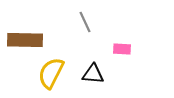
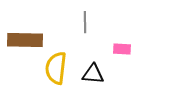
gray line: rotated 25 degrees clockwise
yellow semicircle: moved 5 px right, 5 px up; rotated 20 degrees counterclockwise
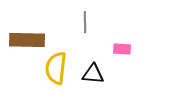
brown rectangle: moved 2 px right
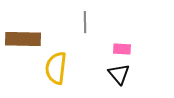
brown rectangle: moved 4 px left, 1 px up
black triangle: moved 26 px right; rotated 45 degrees clockwise
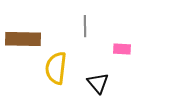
gray line: moved 4 px down
black triangle: moved 21 px left, 9 px down
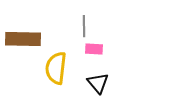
gray line: moved 1 px left
pink rectangle: moved 28 px left
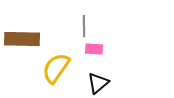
brown rectangle: moved 1 px left
yellow semicircle: rotated 28 degrees clockwise
black triangle: rotated 30 degrees clockwise
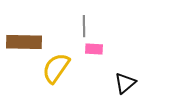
brown rectangle: moved 2 px right, 3 px down
black triangle: moved 27 px right
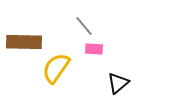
gray line: rotated 40 degrees counterclockwise
black triangle: moved 7 px left
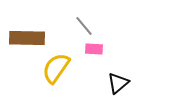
brown rectangle: moved 3 px right, 4 px up
